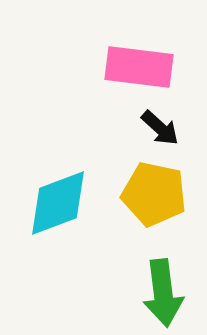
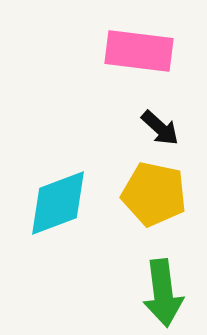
pink rectangle: moved 16 px up
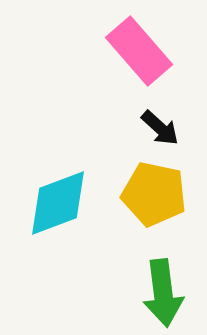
pink rectangle: rotated 42 degrees clockwise
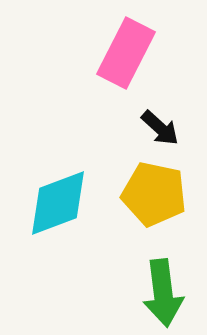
pink rectangle: moved 13 px left, 2 px down; rotated 68 degrees clockwise
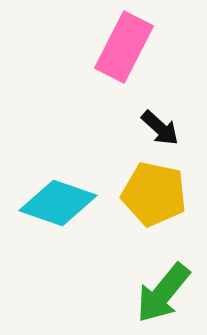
pink rectangle: moved 2 px left, 6 px up
cyan diamond: rotated 40 degrees clockwise
green arrow: rotated 46 degrees clockwise
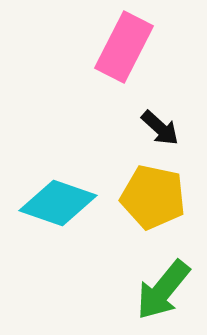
yellow pentagon: moved 1 px left, 3 px down
green arrow: moved 3 px up
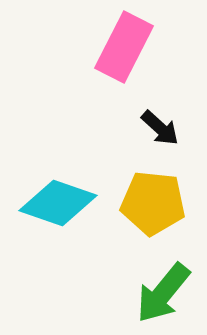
yellow pentagon: moved 6 px down; rotated 6 degrees counterclockwise
green arrow: moved 3 px down
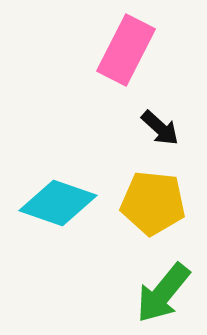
pink rectangle: moved 2 px right, 3 px down
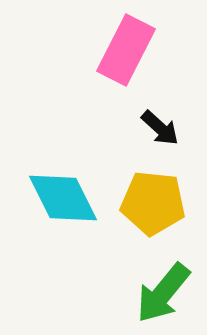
cyan diamond: moved 5 px right, 5 px up; rotated 44 degrees clockwise
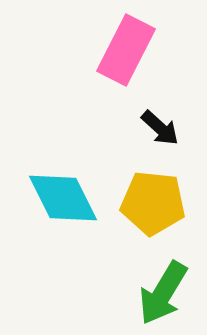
green arrow: rotated 8 degrees counterclockwise
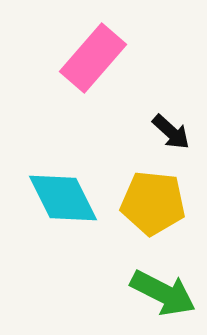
pink rectangle: moved 33 px left, 8 px down; rotated 14 degrees clockwise
black arrow: moved 11 px right, 4 px down
green arrow: rotated 94 degrees counterclockwise
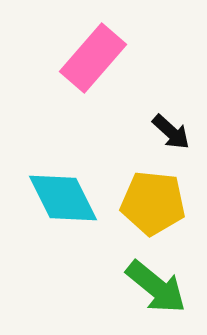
green arrow: moved 7 px left, 6 px up; rotated 12 degrees clockwise
